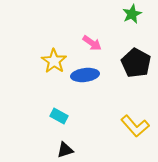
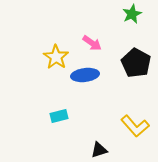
yellow star: moved 2 px right, 4 px up
cyan rectangle: rotated 42 degrees counterclockwise
black triangle: moved 34 px right
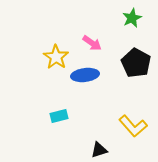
green star: moved 4 px down
yellow L-shape: moved 2 px left
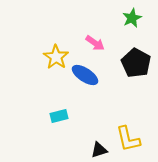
pink arrow: moved 3 px right
blue ellipse: rotated 40 degrees clockwise
yellow L-shape: moved 5 px left, 13 px down; rotated 28 degrees clockwise
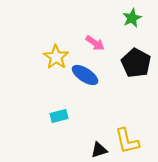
yellow L-shape: moved 1 px left, 2 px down
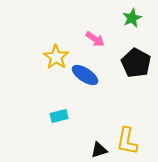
pink arrow: moved 4 px up
yellow L-shape: rotated 24 degrees clockwise
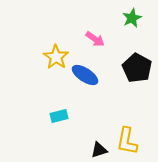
black pentagon: moved 1 px right, 5 px down
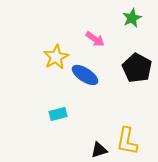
yellow star: rotated 10 degrees clockwise
cyan rectangle: moved 1 px left, 2 px up
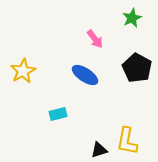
pink arrow: rotated 18 degrees clockwise
yellow star: moved 33 px left, 14 px down
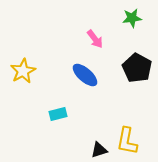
green star: rotated 18 degrees clockwise
blue ellipse: rotated 8 degrees clockwise
